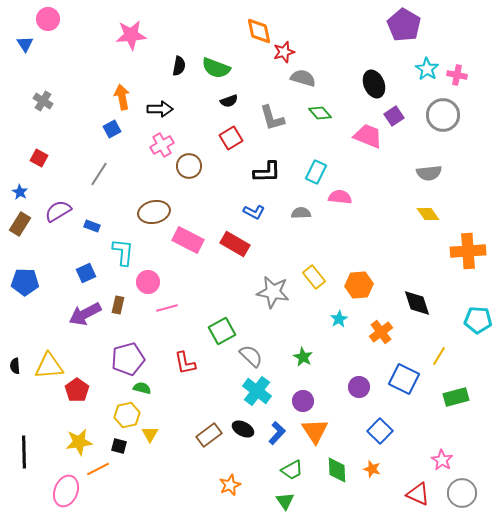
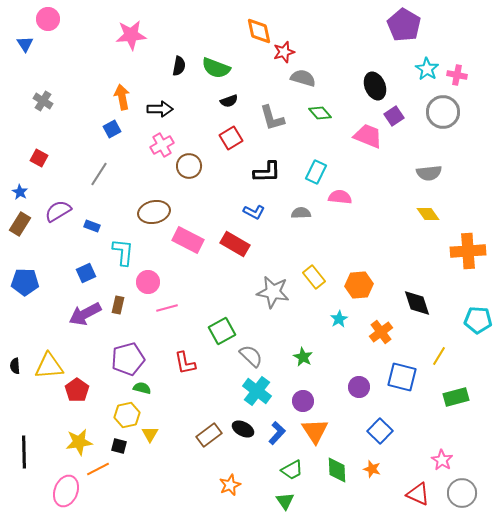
black ellipse at (374, 84): moved 1 px right, 2 px down
gray circle at (443, 115): moved 3 px up
blue square at (404, 379): moved 2 px left, 2 px up; rotated 12 degrees counterclockwise
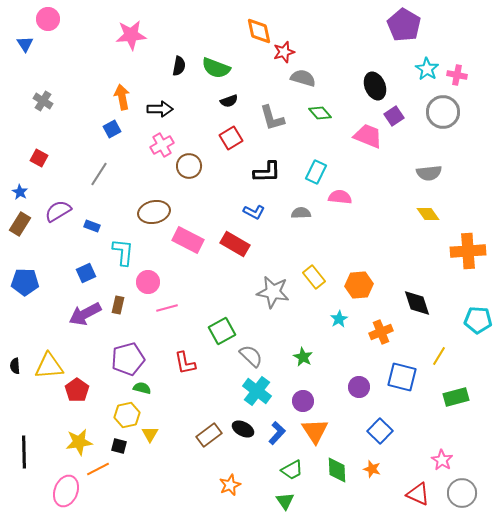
orange cross at (381, 332): rotated 15 degrees clockwise
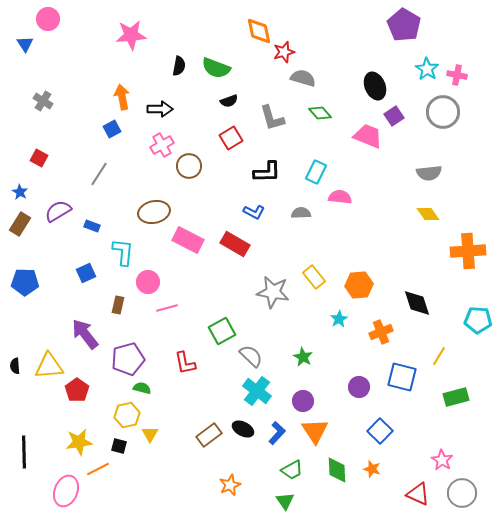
purple arrow at (85, 314): moved 20 px down; rotated 80 degrees clockwise
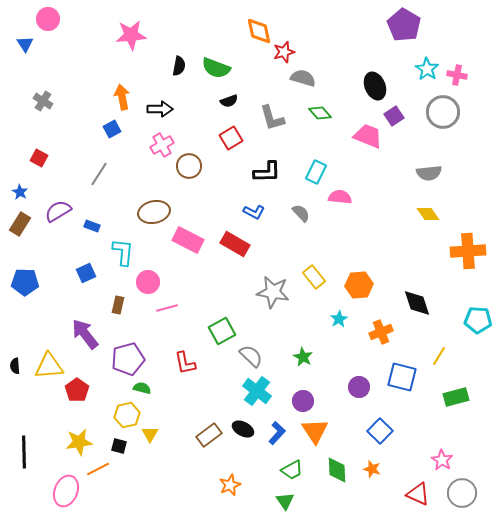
gray semicircle at (301, 213): rotated 48 degrees clockwise
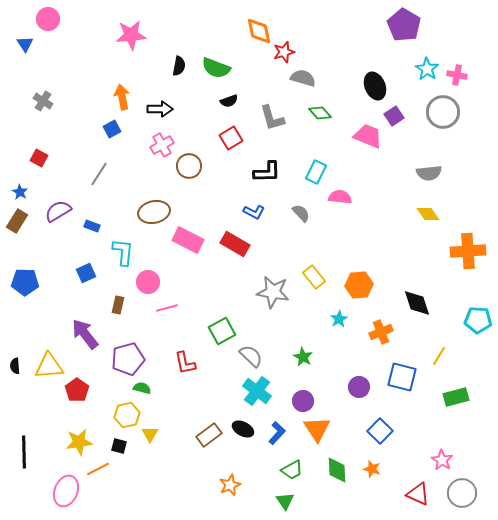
brown rectangle at (20, 224): moved 3 px left, 3 px up
orange triangle at (315, 431): moved 2 px right, 2 px up
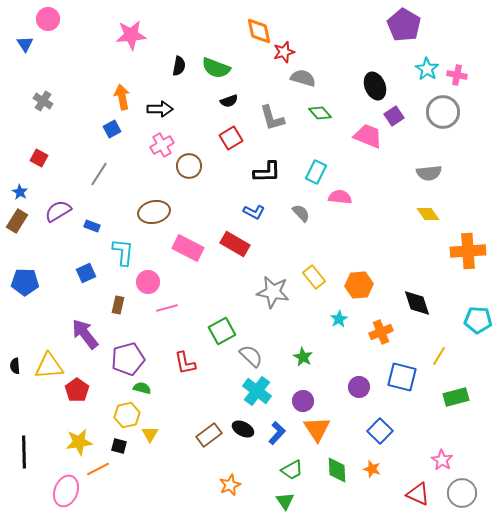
pink rectangle at (188, 240): moved 8 px down
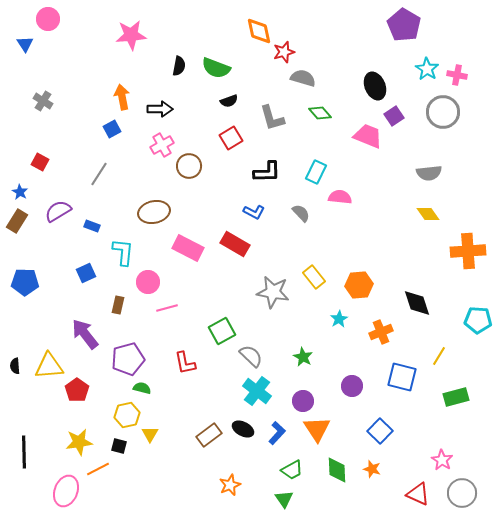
red square at (39, 158): moved 1 px right, 4 px down
purple circle at (359, 387): moved 7 px left, 1 px up
green triangle at (285, 501): moved 1 px left, 2 px up
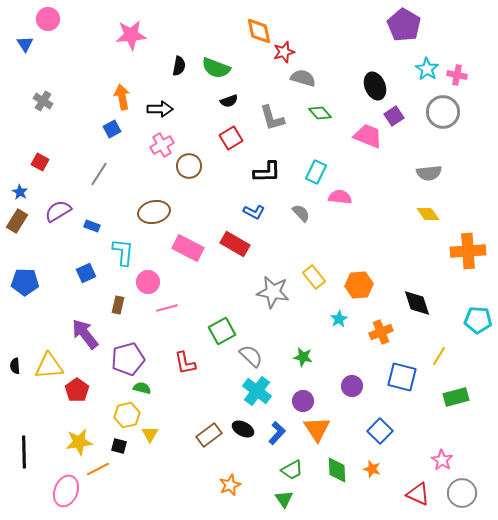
green star at (303, 357): rotated 18 degrees counterclockwise
